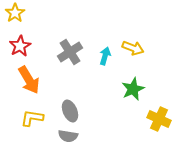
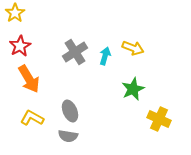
gray cross: moved 5 px right
orange arrow: moved 1 px up
yellow L-shape: rotated 20 degrees clockwise
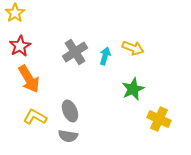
yellow L-shape: moved 3 px right, 1 px up
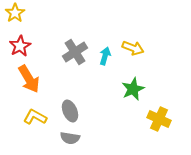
gray semicircle: moved 2 px right, 2 px down
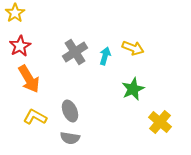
yellow cross: moved 1 px right, 3 px down; rotated 15 degrees clockwise
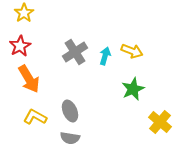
yellow star: moved 9 px right
yellow arrow: moved 1 px left, 3 px down
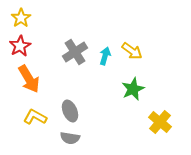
yellow star: moved 3 px left, 5 px down
yellow arrow: rotated 15 degrees clockwise
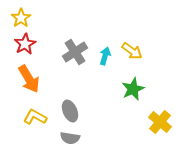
red star: moved 5 px right, 2 px up
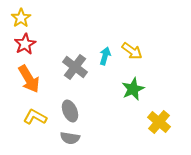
gray cross: moved 15 px down; rotated 20 degrees counterclockwise
yellow cross: moved 1 px left
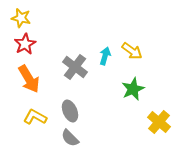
yellow star: rotated 24 degrees counterclockwise
gray semicircle: rotated 36 degrees clockwise
